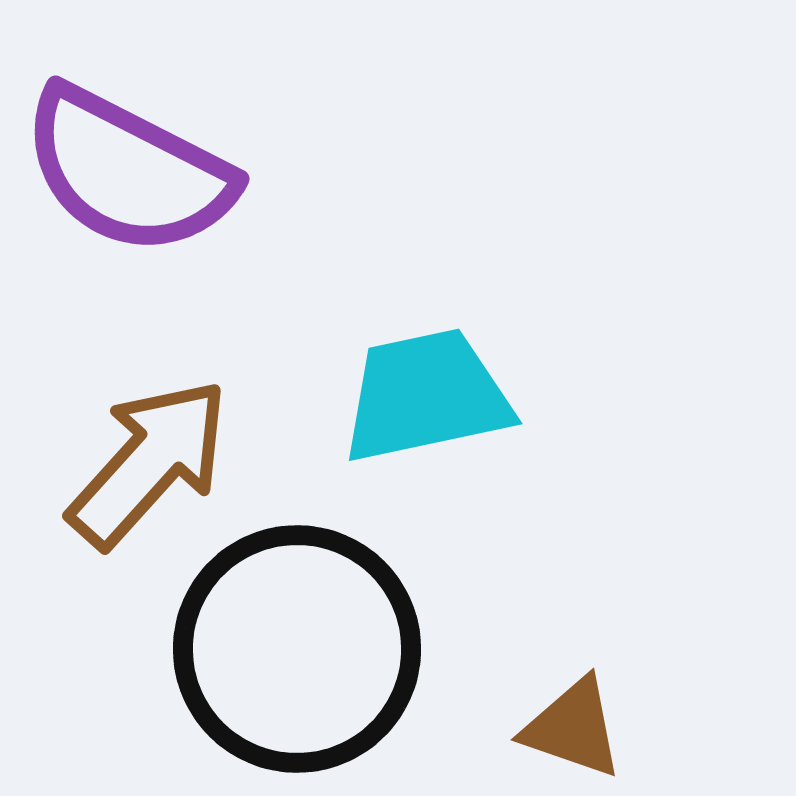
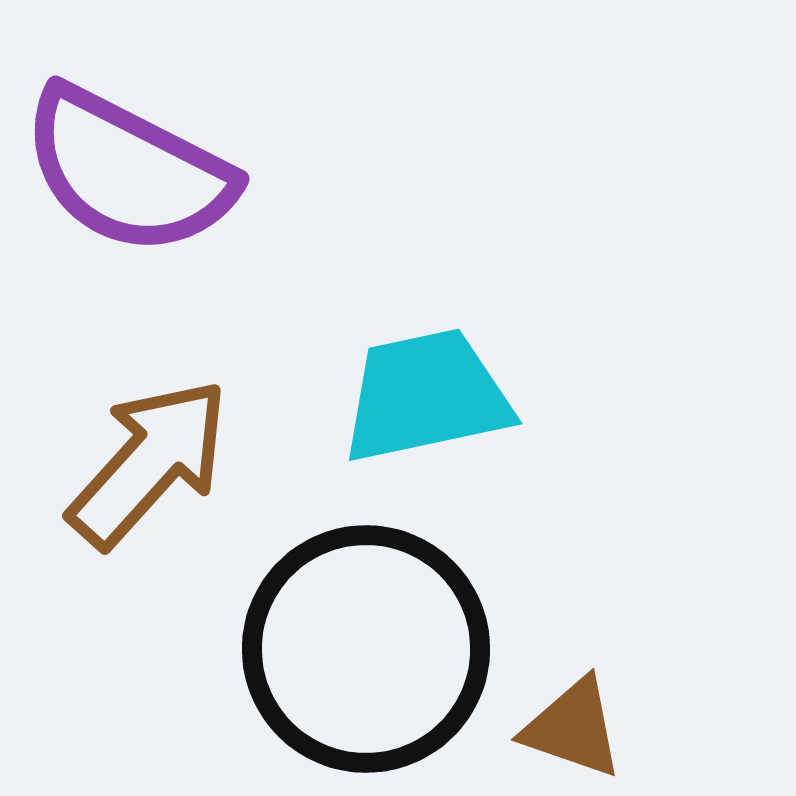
black circle: moved 69 px right
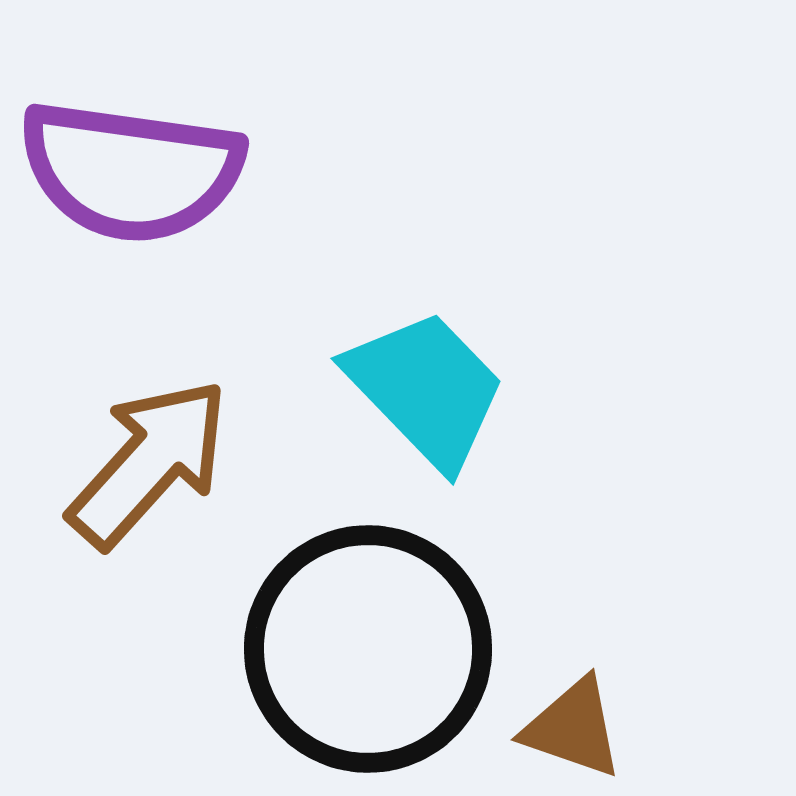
purple semicircle: moved 3 px right; rotated 19 degrees counterclockwise
cyan trapezoid: moved 7 px up; rotated 58 degrees clockwise
black circle: moved 2 px right
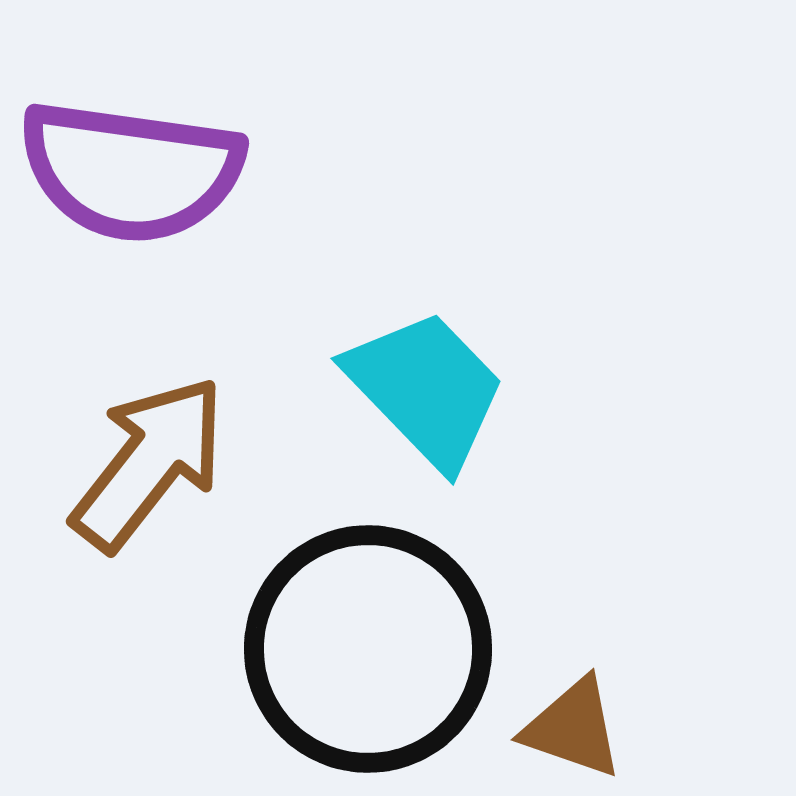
brown arrow: rotated 4 degrees counterclockwise
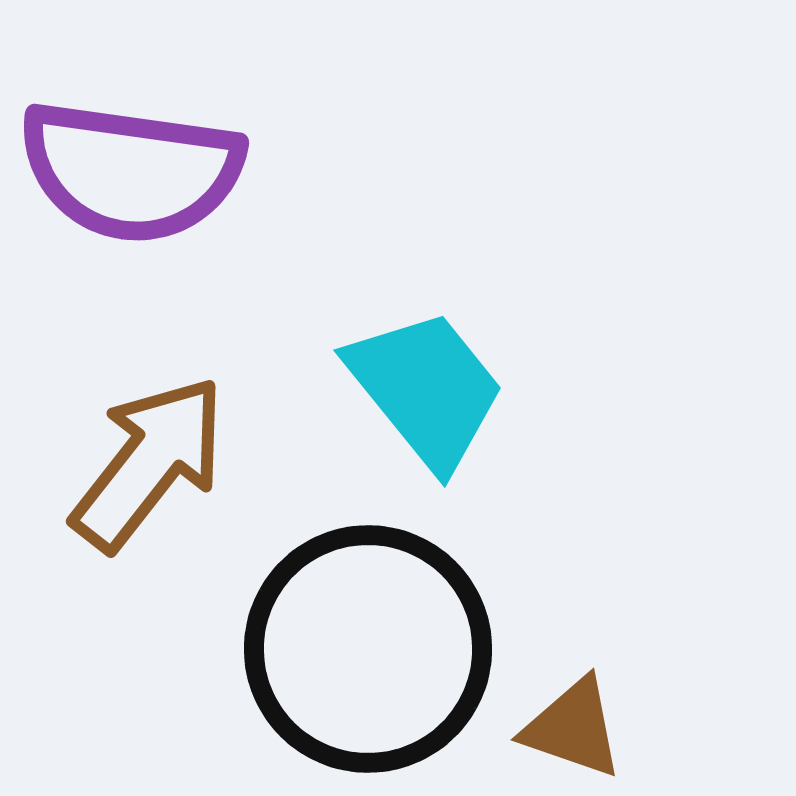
cyan trapezoid: rotated 5 degrees clockwise
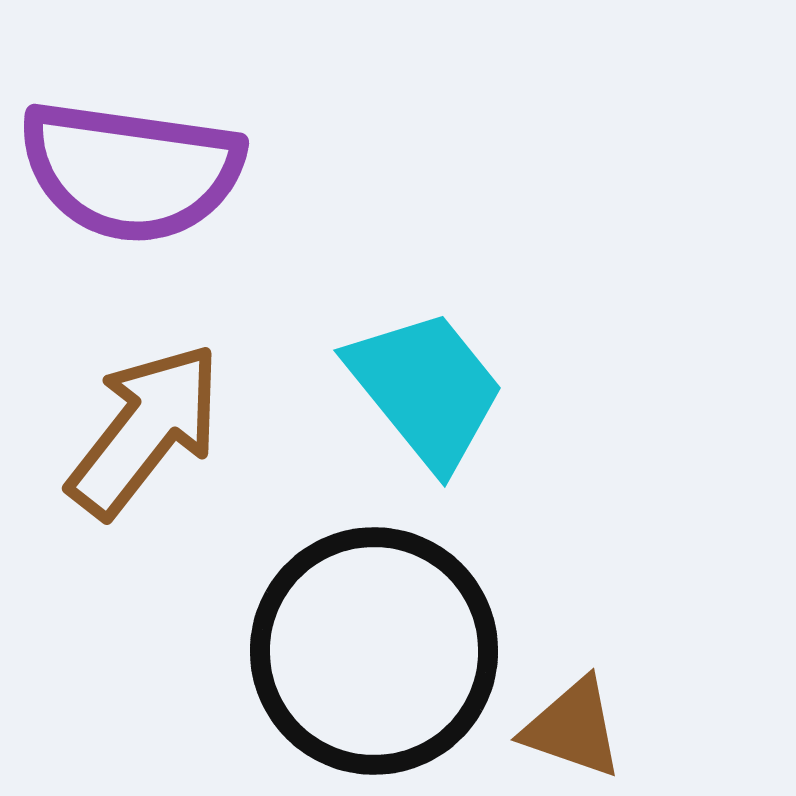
brown arrow: moved 4 px left, 33 px up
black circle: moved 6 px right, 2 px down
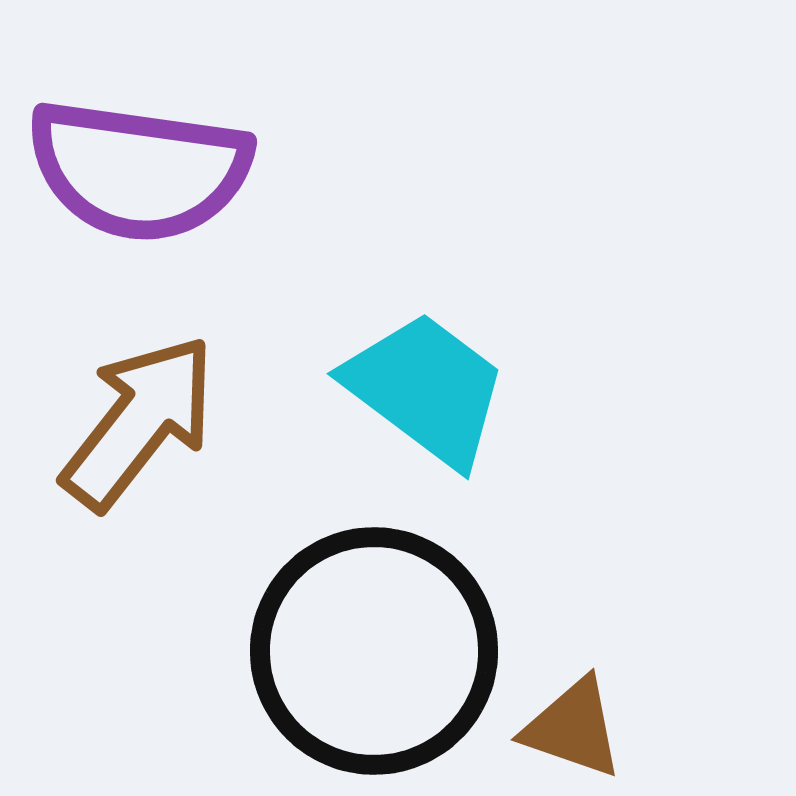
purple semicircle: moved 8 px right, 1 px up
cyan trapezoid: rotated 14 degrees counterclockwise
brown arrow: moved 6 px left, 8 px up
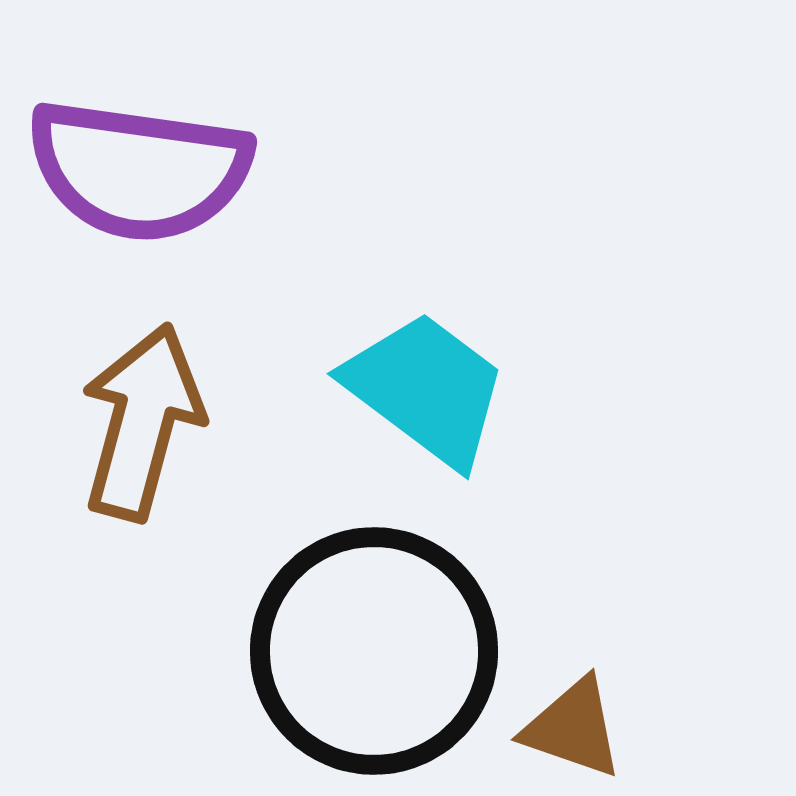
brown arrow: moved 3 px right; rotated 23 degrees counterclockwise
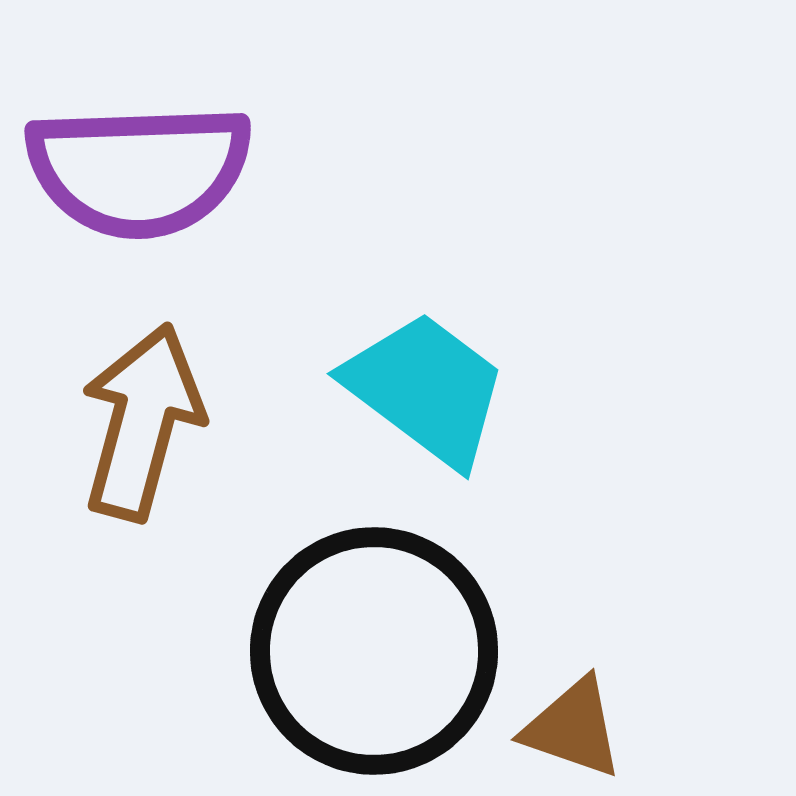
purple semicircle: rotated 10 degrees counterclockwise
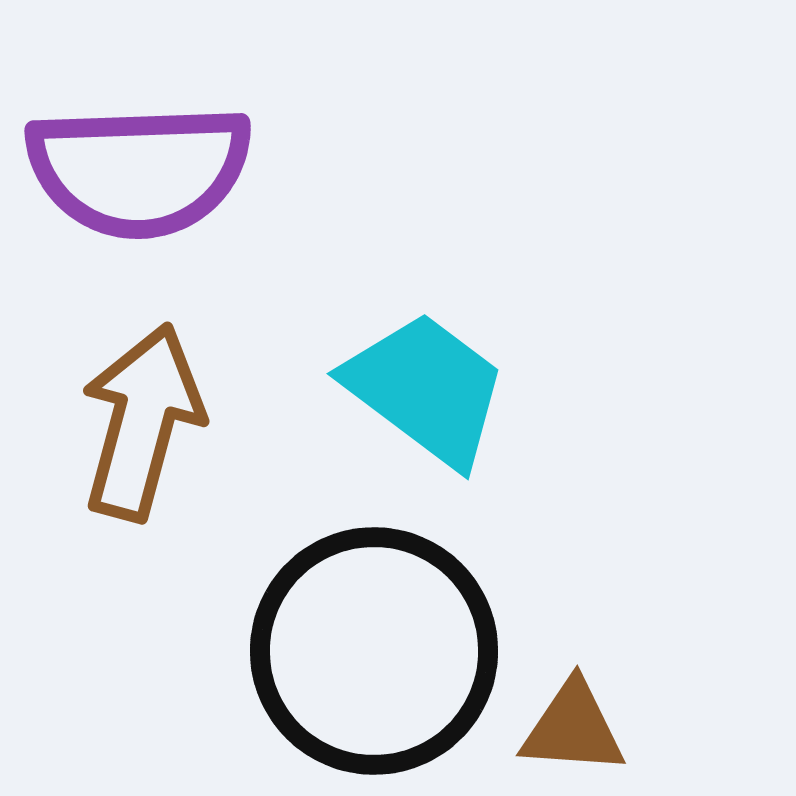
brown triangle: rotated 15 degrees counterclockwise
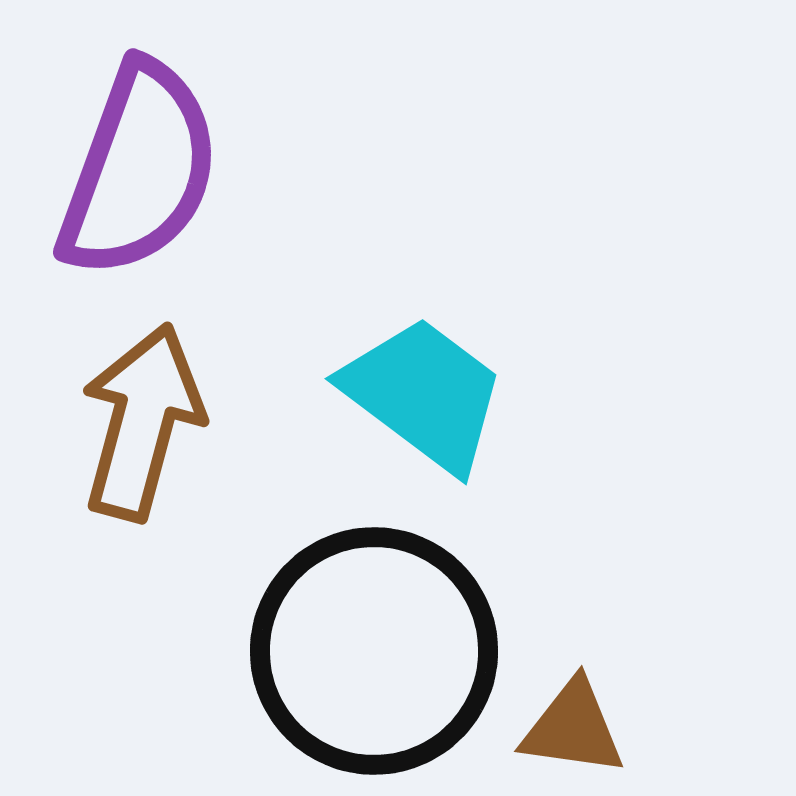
purple semicircle: rotated 68 degrees counterclockwise
cyan trapezoid: moved 2 px left, 5 px down
brown triangle: rotated 4 degrees clockwise
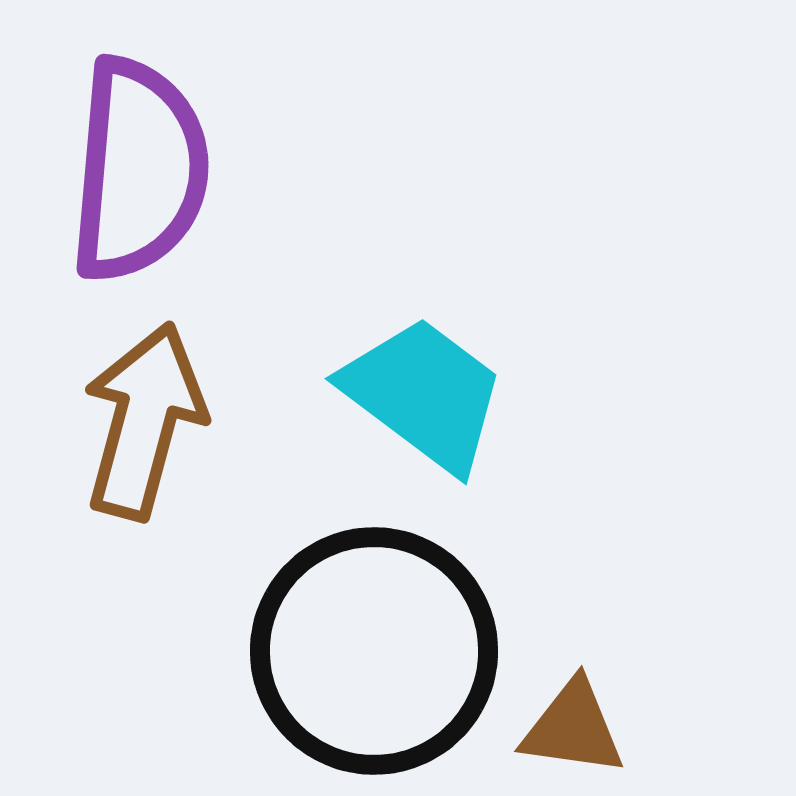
purple semicircle: rotated 15 degrees counterclockwise
brown arrow: moved 2 px right, 1 px up
